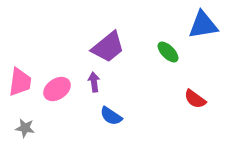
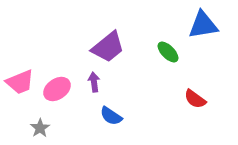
pink trapezoid: rotated 60 degrees clockwise
gray star: moved 15 px right; rotated 30 degrees clockwise
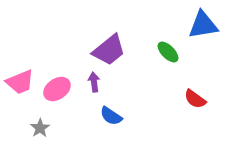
purple trapezoid: moved 1 px right, 3 px down
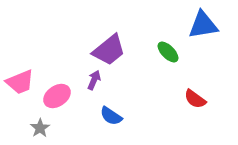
purple arrow: moved 2 px up; rotated 30 degrees clockwise
pink ellipse: moved 7 px down
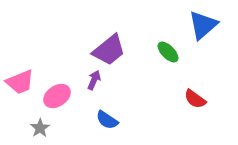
blue triangle: rotated 32 degrees counterclockwise
blue semicircle: moved 4 px left, 4 px down
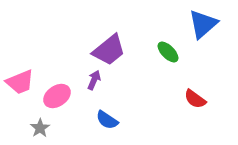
blue triangle: moved 1 px up
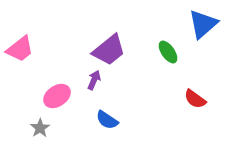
green ellipse: rotated 10 degrees clockwise
pink trapezoid: moved 33 px up; rotated 16 degrees counterclockwise
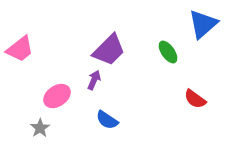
purple trapezoid: rotated 6 degrees counterclockwise
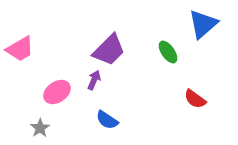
pink trapezoid: rotated 8 degrees clockwise
pink ellipse: moved 4 px up
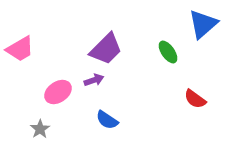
purple trapezoid: moved 3 px left, 1 px up
purple arrow: rotated 48 degrees clockwise
pink ellipse: moved 1 px right
gray star: moved 1 px down
